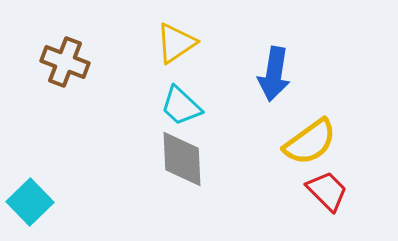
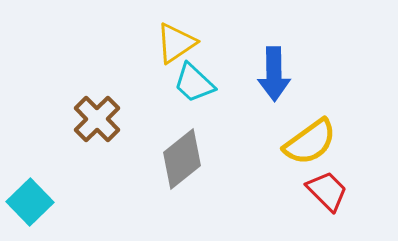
brown cross: moved 32 px right, 57 px down; rotated 24 degrees clockwise
blue arrow: rotated 10 degrees counterclockwise
cyan trapezoid: moved 13 px right, 23 px up
gray diamond: rotated 54 degrees clockwise
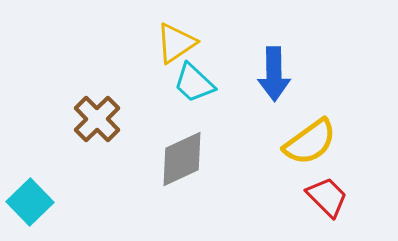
gray diamond: rotated 14 degrees clockwise
red trapezoid: moved 6 px down
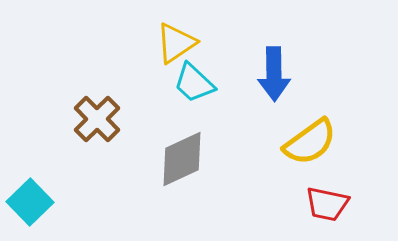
red trapezoid: moved 7 px down; rotated 147 degrees clockwise
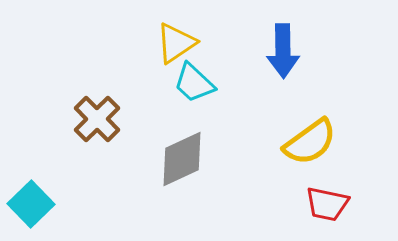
blue arrow: moved 9 px right, 23 px up
cyan square: moved 1 px right, 2 px down
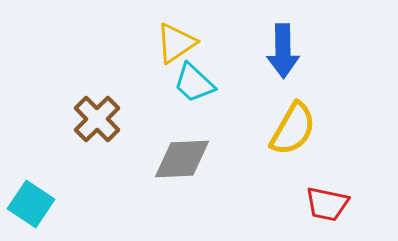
yellow semicircle: moved 17 px left, 13 px up; rotated 24 degrees counterclockwise
gray diamond: rotated 22 degrees clockwise
cyan square: rotated 12 degrees counterclockwise
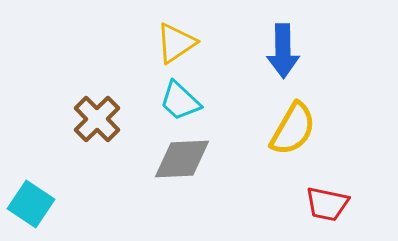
cyan trapezoid: moved 14 px left, 18 px down
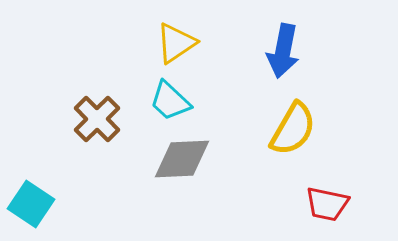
blue arrow: rotated 12 degrees clockwise
cyan trapezoid: moved 10 px left
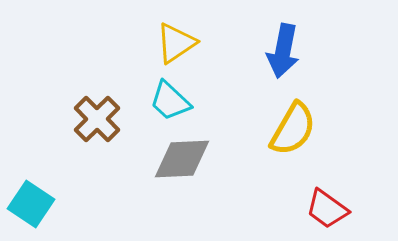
red trapezoid: moved 5 px down; rotated 24 degrees clockwise
